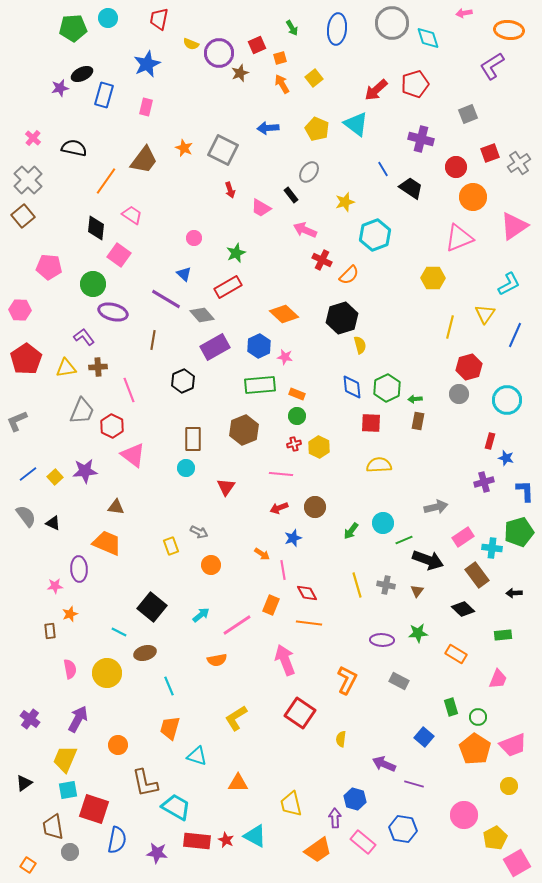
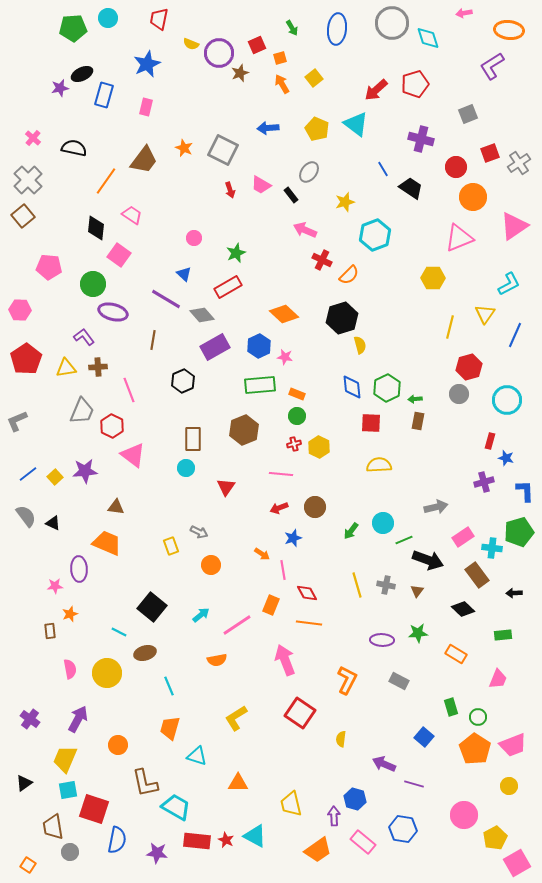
pink trapezoid at (261, 208): moved 23 px up
purple arrow at (335, 818): moved 1 px left, 2 px up
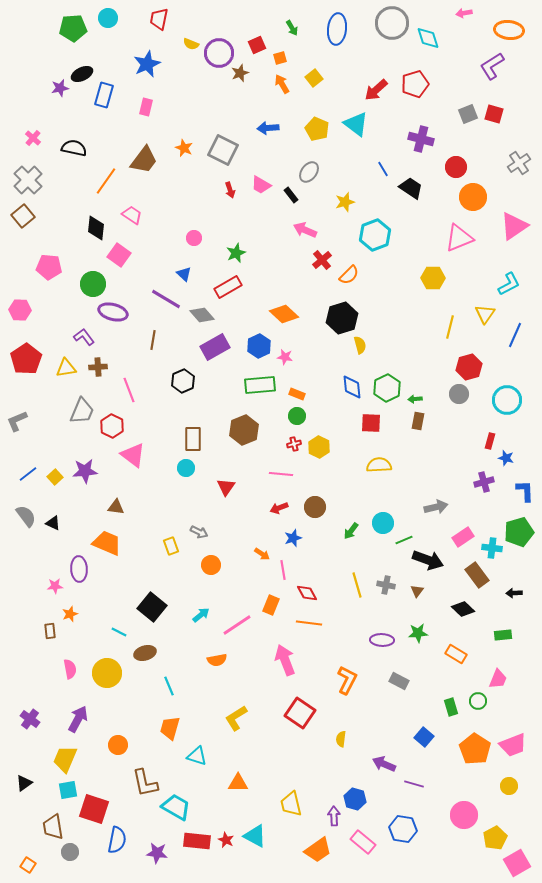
red square at (490, 153): moved 4 px right, 39 px up; rotated 36 degrees clockwise
red cross at (322, 260): rotated 24 degrees clockwise
green circle at (478, 717): moved 16 px up
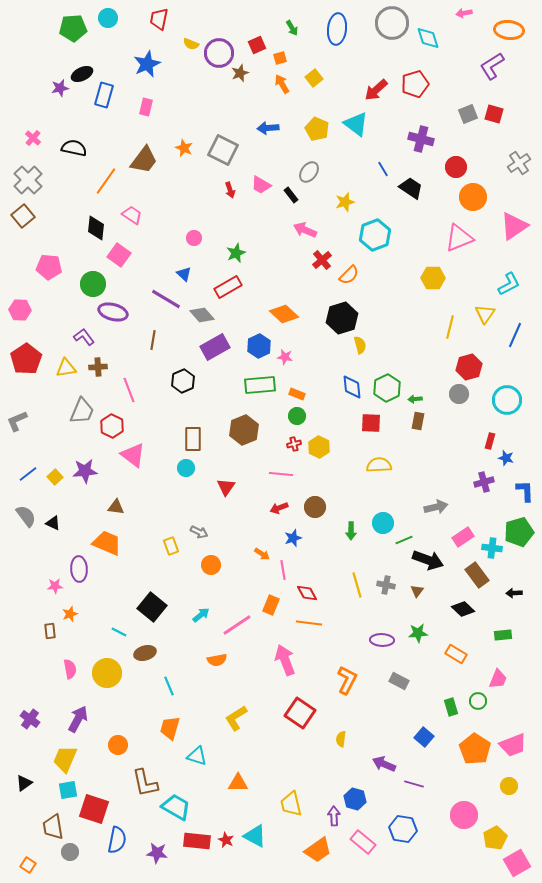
green arrow at (351, 531): rotated 36 degrees counterclockwise
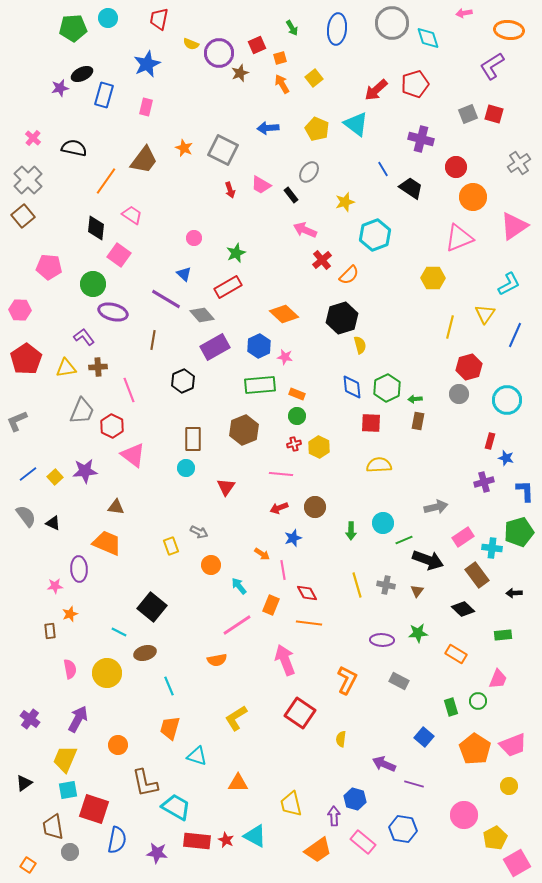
cyan arrow at (201, 615): moved 38 px right, 29 px up; rotated 90 degrees counterclockwise
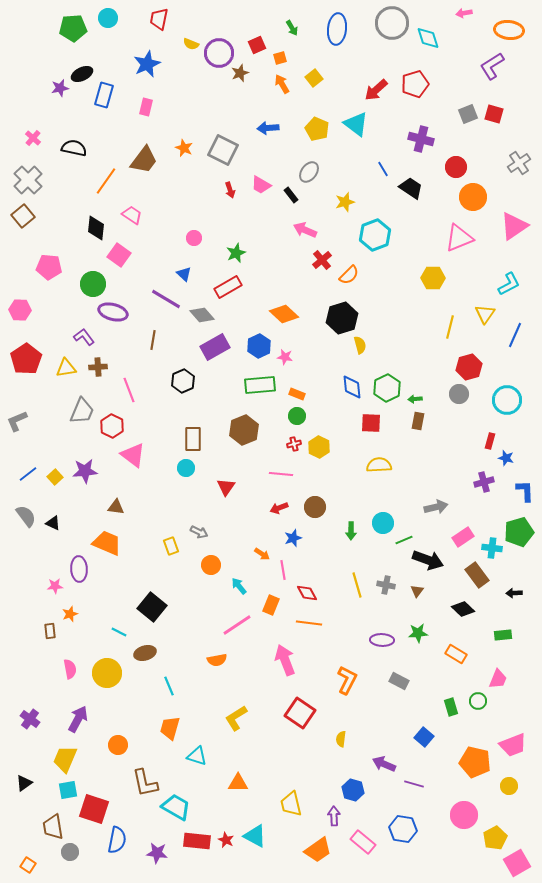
orange pentagon at (475, 749): moved 13 px down; rotated 20 degrees counterclockwise
blue hexagon at (355, 799): moved 2 px left, 9 px up
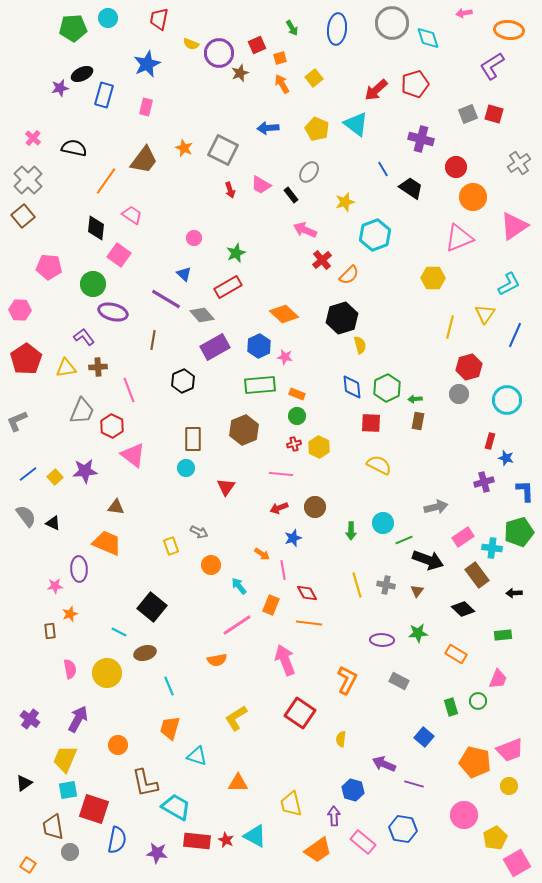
yellow semicircle at (379, 465): rotated 30 degrees clockwise
pink trapezoid at (513, 745): moved 3 px left, 5 px down
